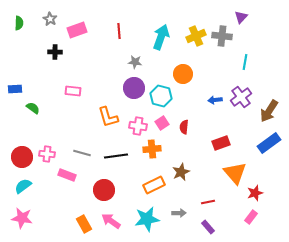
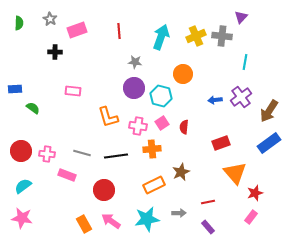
red circle at (22, 157): moved 1 px left, 6 px up
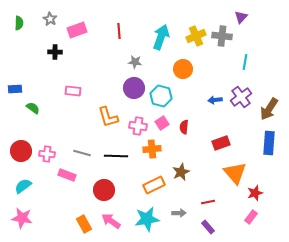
orange circle at (183, 74): moved 5 px up
brown arrow at (269, 111): moved 2 px up
blue rectangle at (269, 143): rotated 50 degrees counterclockwise
black line at (116, 156): rotated 10 degrees clockwise
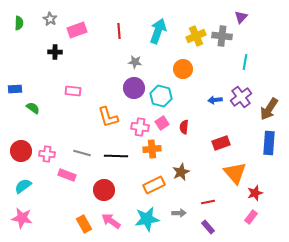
cyan arrow at (161, 37): moved 3 px left, 6 px up
pink cross at (138, 126): moved 2 px right, 1 px down
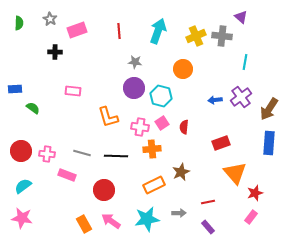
purple triangle at (241, 17): rotated 32 degrees counterclockwise
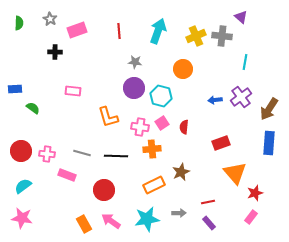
purple rectangle at (208, 227): moved 1 px right, 4 px up
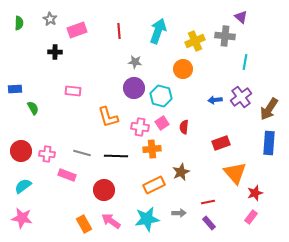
yellow cross at (196, 36): moved 1 px left, 5 px down
gray cross at (222, 36): moved 3 px right
green semicircle at (33, 108): rotated 24 degrees clockwise
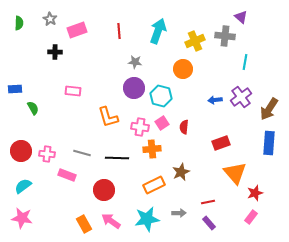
black line at (116, 156): moved 1 px right, 2 px down
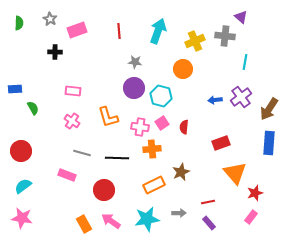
pink cross at (47, 154): moved 25 px right, 33 px up; rotated 28 degrees clockwise
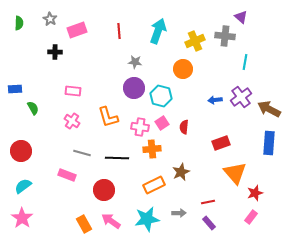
brown arrow at (269, 109): rotated 85 degrees clockwise
pink star at (22, 218): rotated 25 degrees clockwise
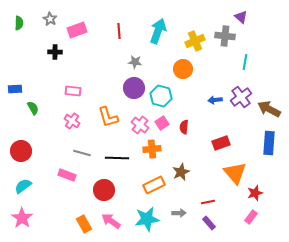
pink cross at (140, 127): moved 2 px up; rotated 30 degrees clockwise
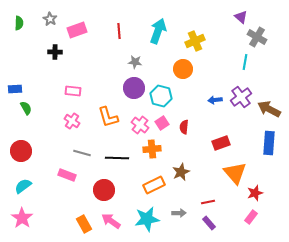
gray cross at (225, 36): moved 32 px right, 1 px down; rotated 24 degrees clockwise
green semicircle at (33, 108): moved 7 px left
